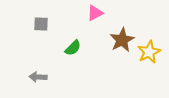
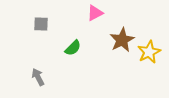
gray arrow: rotated 60 degrees clockwise
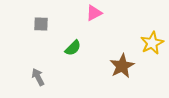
pink triangle: moved 1 px left
brown star: moved 26 px down
yellow star: moved 3 px right, 9 px up
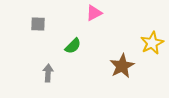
gray square: moved 3 px left
green semicircle: moved 2 px up
gray arrow: moved 10 px right, 4 px up; rotated 30 degrees clockwise
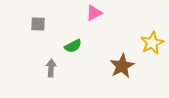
green semicircle: rotated 18 degrees clockwise
gray arrow: moved 3 px right, 5 px up
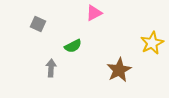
gray square: rotated 21 degrees clockwise
brown star: moved 3 px left, 4 px down
